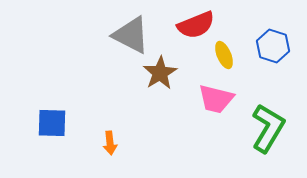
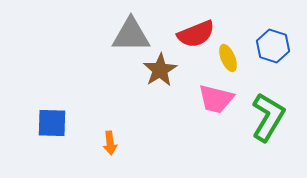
red semicircle: moved 9 px down
gray triangle: rotated 27 degrees counterclockwise
yellow ellipse: moved 4 px right, 3 px down
brown star: moved 3 px up
green L-shape: moved 11 px up
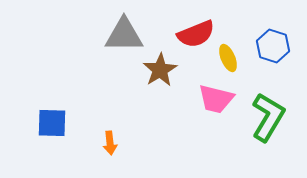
gray triangle: moved 7 px left
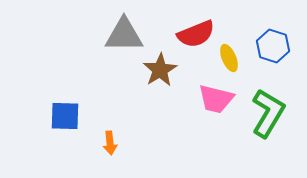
yellow ellipse: moved 1 px right
green L-shape: moved 4 px up
blue square: moved 13 px right, 7 px up
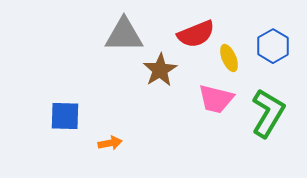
blue hexagon: rotated 12 degrees clockwise
orange arrow: rotated 95 degrees counterclockwise
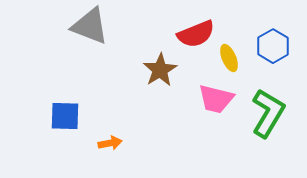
gray triangle: moved 34 px left, 9 px up; rotated 21 degrees clockwise
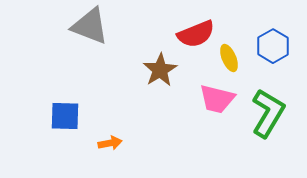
pink trapezoid: moved 1 px right
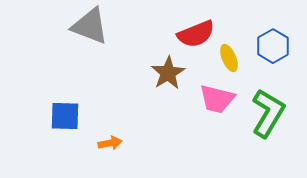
brown star: moved 8 px right, 3 px down
